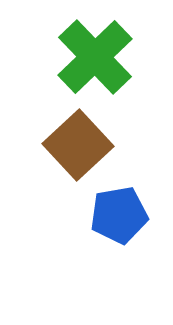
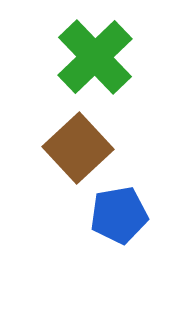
brown square: moved 3 px down
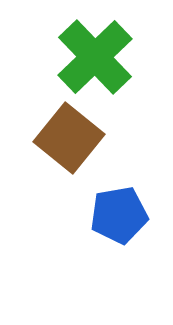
brown square: moved 9 px left, 10 px up; rotated 8 degrees counterclockwise
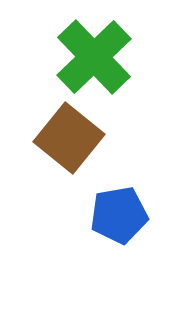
green cross: moved 1 px left
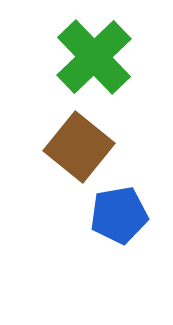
brown square: moved 10 px right, 9 px down
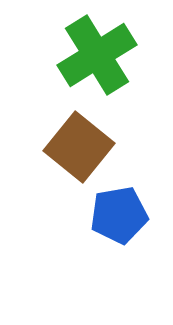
green cross: moved 3 px right, 2 px up; rotated 12 degrees clockwise
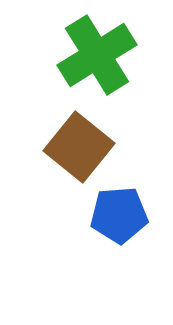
blue pentagon: rotated 6 degrees clockwise
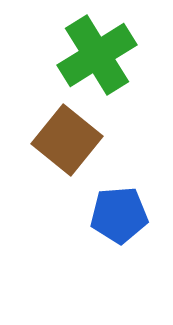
brown square: moved 12 px left, 7 px up
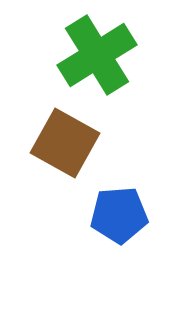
brown square: moved 2 px left, 3 px down; rotated 10 degrees counterclockwise
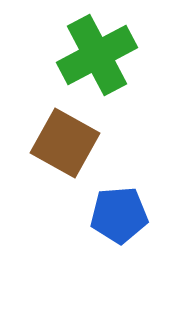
green cross: rotated 4 degrees clockwise
